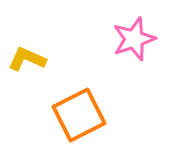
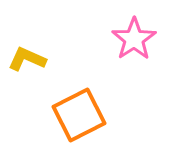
pink star: rotated 15 degrees counterclockwise
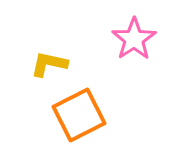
yellow L-shape: moved 22 px right, 5 px down; rotated 12 degrees counterclockwise
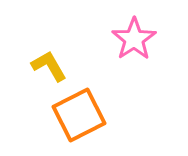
yellow L-shape: moved 2 px down; rotated 48 degrees clockwise
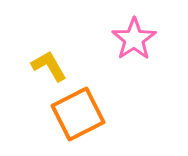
orange square: moved 1 px left, 1 px up
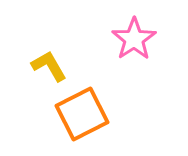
orange square: moved 4 px right
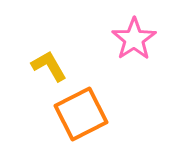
orange square: moved 1 px left
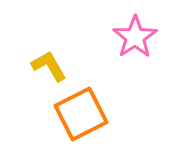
pink star: moved 1 px right, 2 px up
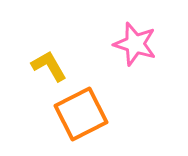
pink star: moved 7 px down; rotated 21 degrees counterclockwise
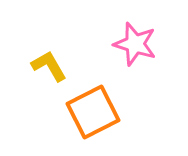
orange square: moved 12 px right, 2 px up
